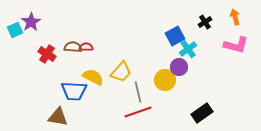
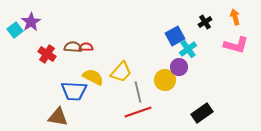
cyan square: rotated 14 degrees counterclockwise
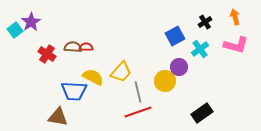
cyan cross: moved 12 px right
yellow circle: moved 1 px down
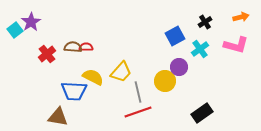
orange arrow: moved 6 px right; rotated 91 degrees clockwise
red cross: rotated 18 degrees clockwise
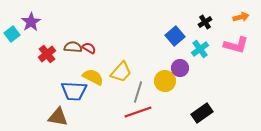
cyan square: moved 3 px left, 4 px down
blue square: rotated 12 degrees counterclockwise
red semicircle: moved 3 px right, 1 px down; rotated 32 degrees clockwise
purple circle: moved 1 px right, 1 px down
gray line: rotated 30 degrees clockwise
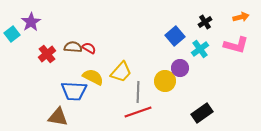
gray line: rotated 15 degrees counterclockwise
